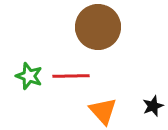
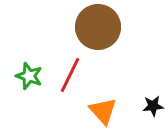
red line: moved 1 px left, 1 px up; rotated 63 degrees counterclockwise
black star: rotated 15 degrees clockwise
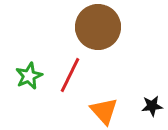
green star: rotated 28 degrees clockwise
black star: moved 1 px left
orange triangle: moved 1 px right
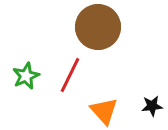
green star: moved 3 px left
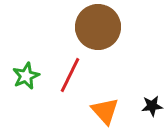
orange triangle: moved 1 px right
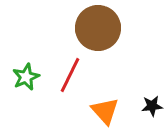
brown circle: moved 1 px down
green star: moved 1 px down
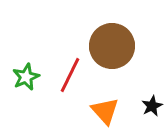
brown circle: moved 14 px right, 18 px down
black star: rotated 20 degrees counterclockwise
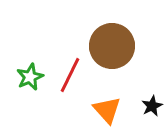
green star: moved 4 px right
orange triangle: moved 2 px right, 1 px up
